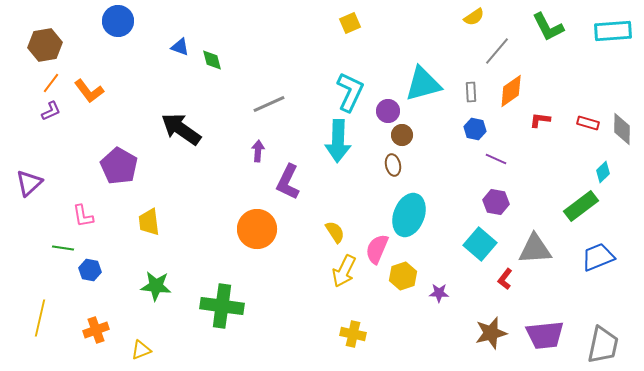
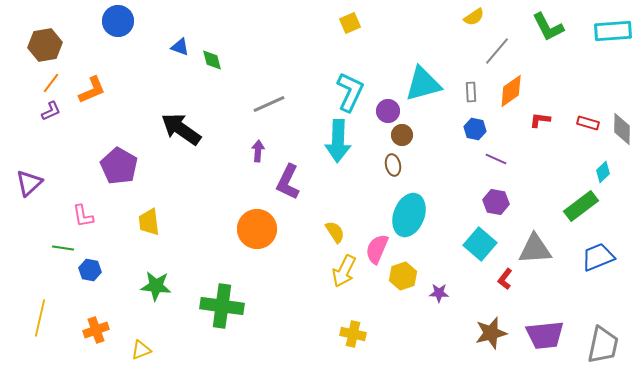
orange L-shape at (89, 91): moved 3 px right, 1 px up; rotated 76 degrees counterclockwise
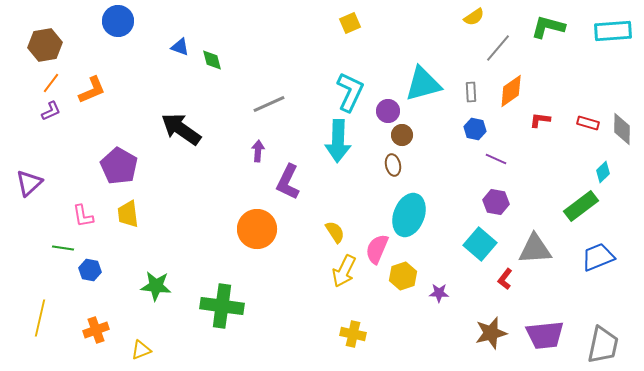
green L-shape at (548, 27): rotated 132 degrees clockwise
gray line at (497, 51): moved 1 px right, 3 px up
yellow trapezoid at (149, 222): moved 21 px left, 8 px up
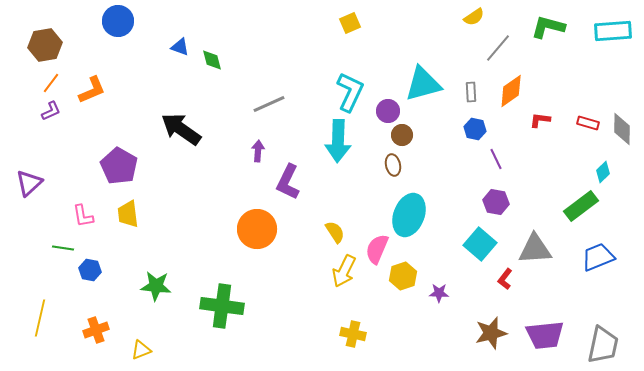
purple line at (496, 159): rotated 40 degrees clockwise
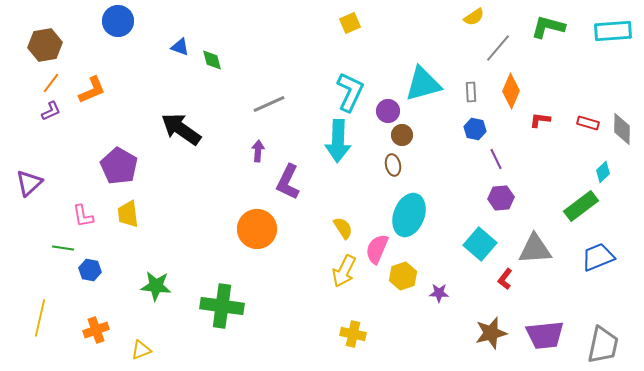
orange diamond at (511, 91): rotated 32 degrees counterclockwise
purple hexagon at (496, 202): moved 5 px right, 4 px up; rotated 15 degrees counterclockwise
yellow semicircle at (335, 232): moved 8 px right, 4 px up
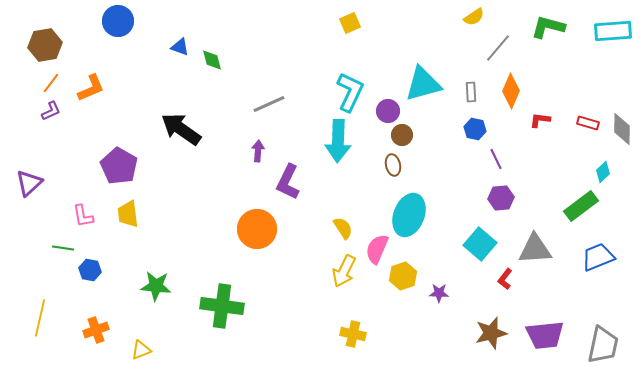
orange L-shape at (92, 90): moved 1 px left, 2 px up
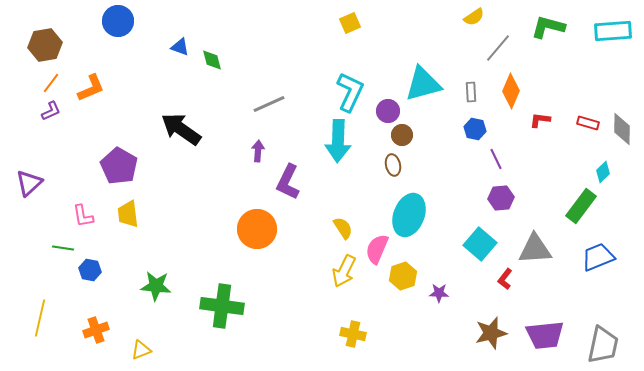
green rectangle at (581, 206): rotated 16 degrees counterclockwise
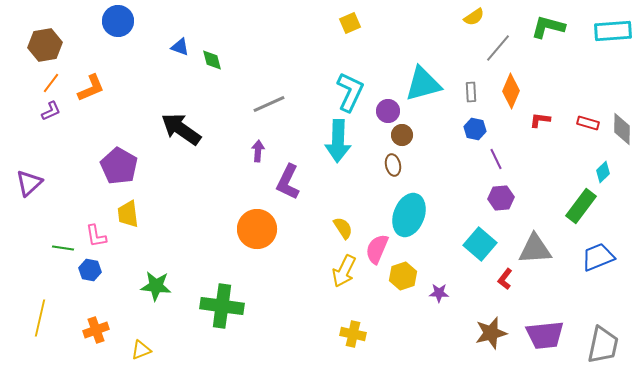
pink L-shape at (83, 216): moved 13 px right, 20 px down
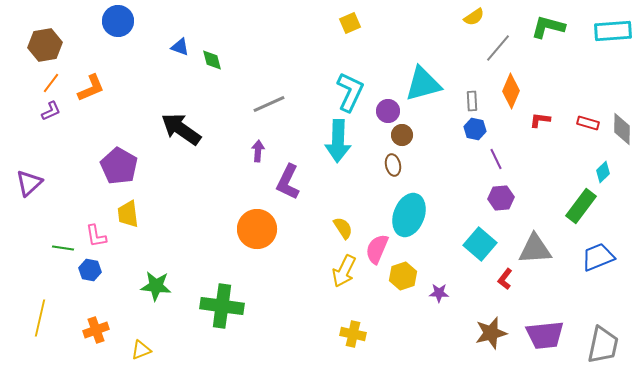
gray rectangle at (471, 92): moved 1 px right, 9 px down
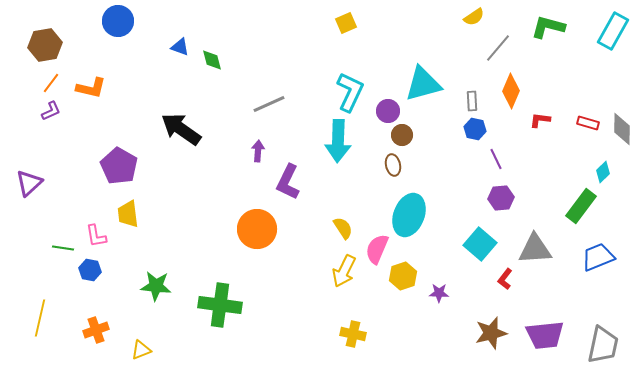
yellow square at (350, 23): moved 4 px left
cyan rectangle at (613, 31): rotated 57 degrees counterclockwise
orange L-shape at (91, 88): rotated 36 degrees clockwise
green cross at (222, 306): moved 2 px left, 1 px up
